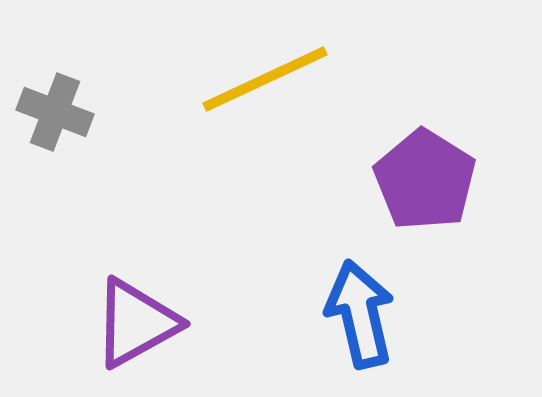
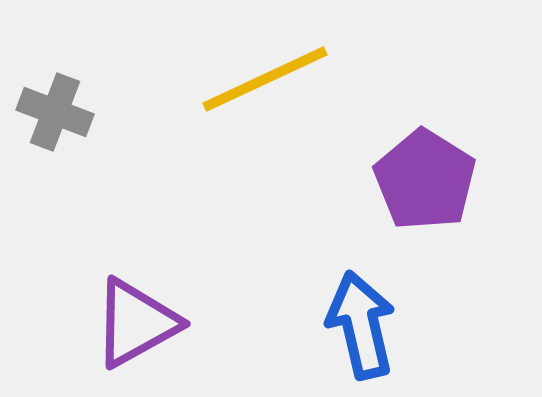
blue arrow: moved 1 px right, 11 px down
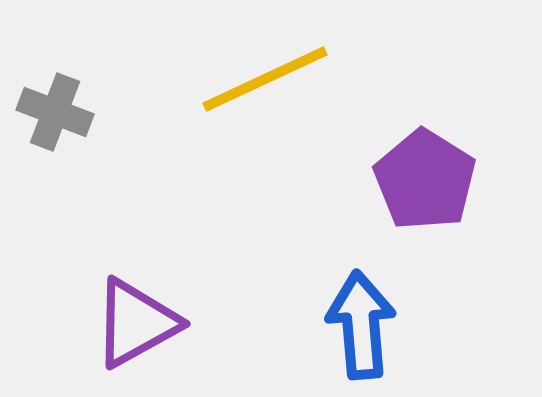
blue arrow: rotated 8 degrees clockwise
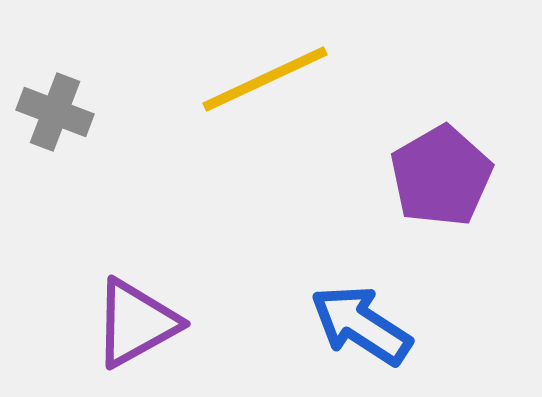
purple pentagon: moved 16 px right, 4 px up; rotated 10 degrees clockwise
blue arrow: rotated 52 degrees counterclockwise
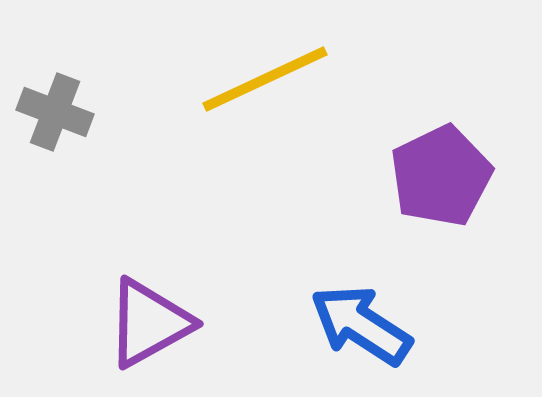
purple pentagon: rotated 4 degrees clockwise
purple triangle: moved 13 px right
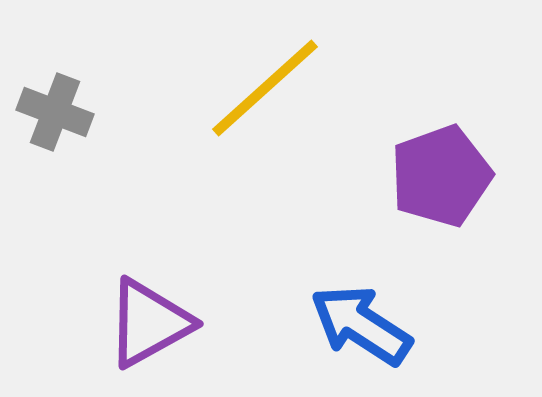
yellow line: moved 9 px down; rotated 17 degrees counterclockwise
purple pentagon: rotated 6 degrees clockwise
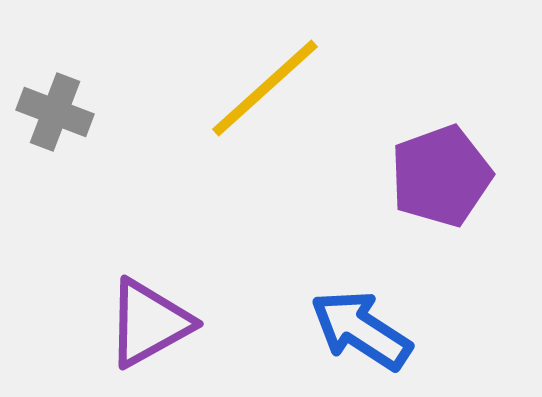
blue arrow: moved 5 px down
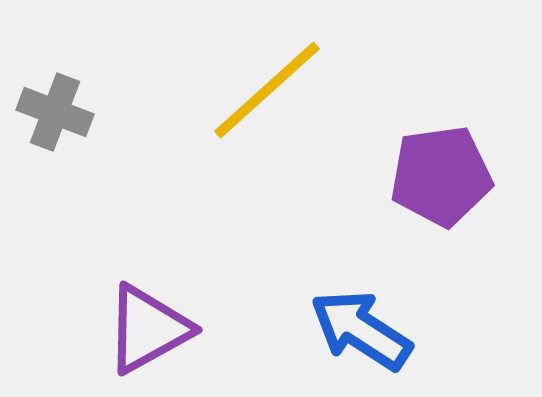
yellow line: moved 2 px right, 2 px down
purple pentagon: rotated 12 degrees clockwise
purple triangle: moved 1 px left, 6 px down
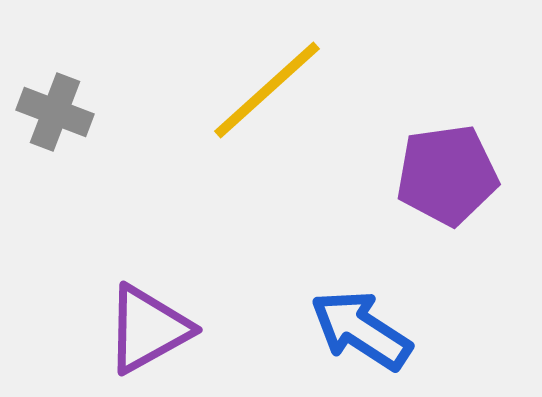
purple pentagon: moved 6 px right, 1 px up
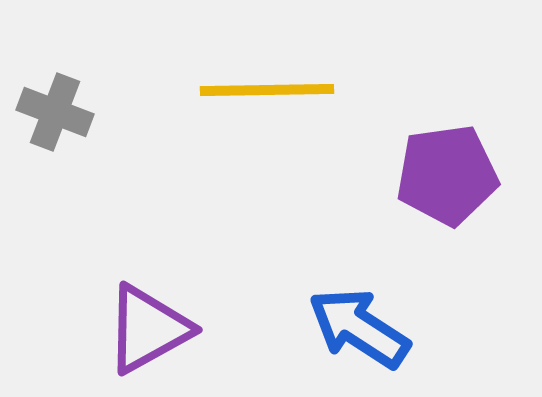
yellow line: rotated 41 degrees clockwise
blue arrow: moved 2 px left, 2 px up
